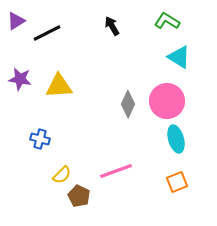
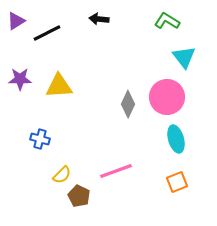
black arrow: moved 13 px left, 7 px up; rotated 54 degrees counterclockwise
cyan triangle: moved 5 px right; rotated 20 degrees clockwise
purple star: rotated 10 degrees counterclockwise
pink circle: moved 4 px up
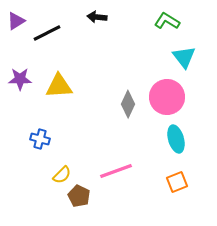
black arrow: moved 2 px left, 2 px up
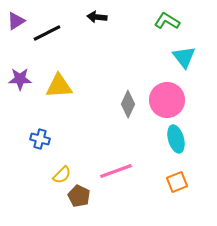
pink circle: moved 3 px down
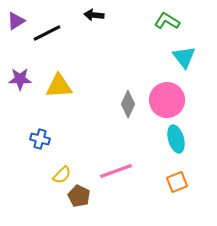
black arrow: moved 3 px left, 2 px up
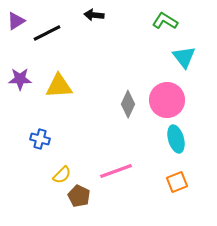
green L-shape: moved 2 px left
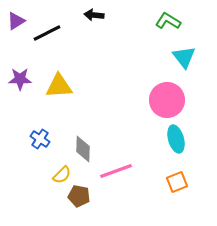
green L-shape: moved 3 px right
gray diamond: moved 45 px left, 45 px down; rotated 24 degrees counterclockwise
blue cross: rotated 18 degrees clockwise
brown pentagon: rotated 15 degrees counterclockwise
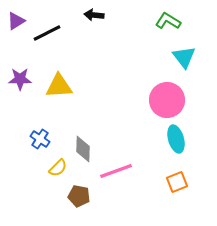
yellow semicircle: moved 4 px left, 7 px up
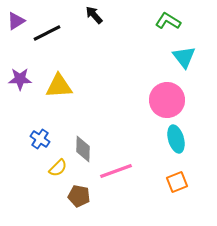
black arrow: rotated 42 degrees clockwise
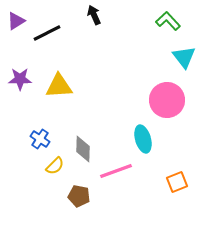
black arrow: rotated 18 degrees clockwise
green L-shape: rotated 15 degrees clockwise
cyan ellipse: moved 33 px left
yellow semicircle: moved 3 px left, 2 px up
